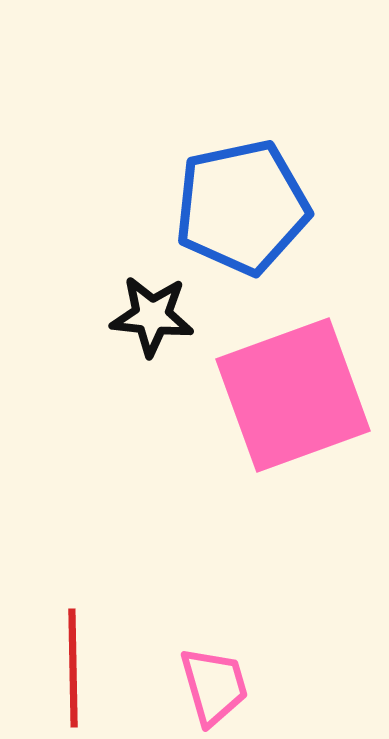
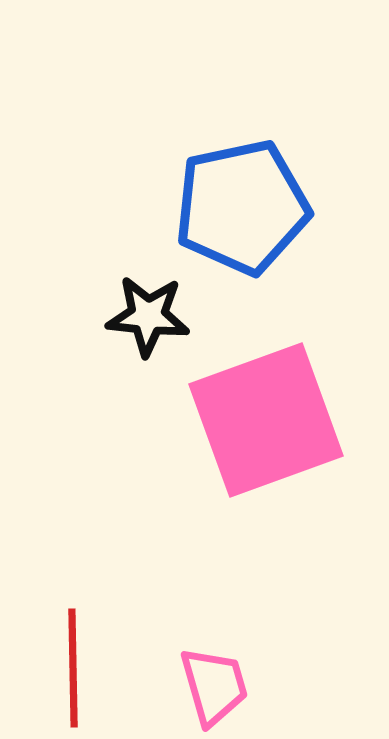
black star: moved 4 px left
pink square: moved 27 px left, 25 px down
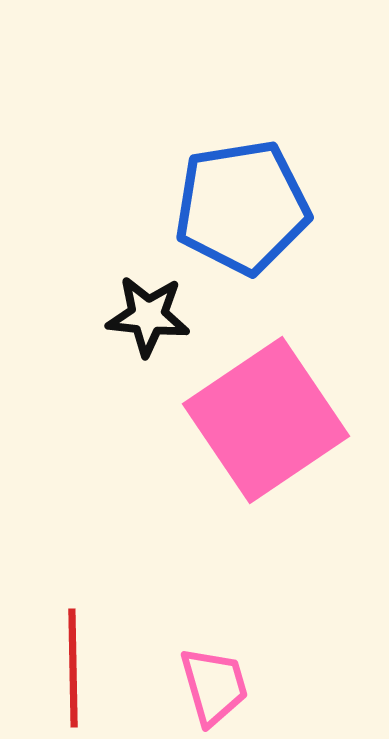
blue pentagon: rotated 3 degrees clockwise
pink square: rotated 14 degrees counterclockwise
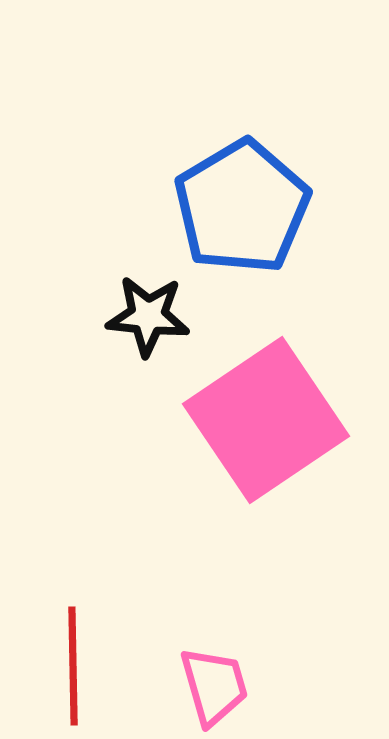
blue pentagon: rotated 22 degrees counterclockwise
red line: moved 2 px up
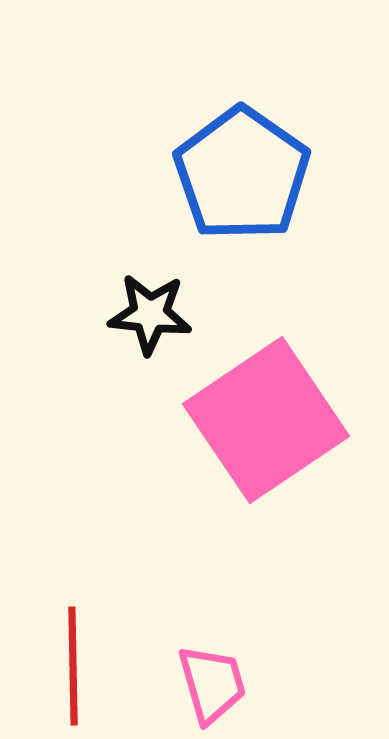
blue pentagon: moved 33 px up; rotated 6 degrees counterclockwise
black star: moved 2 px right, 2 px up
pink trapezoid: moved 2 px left, 2 px up
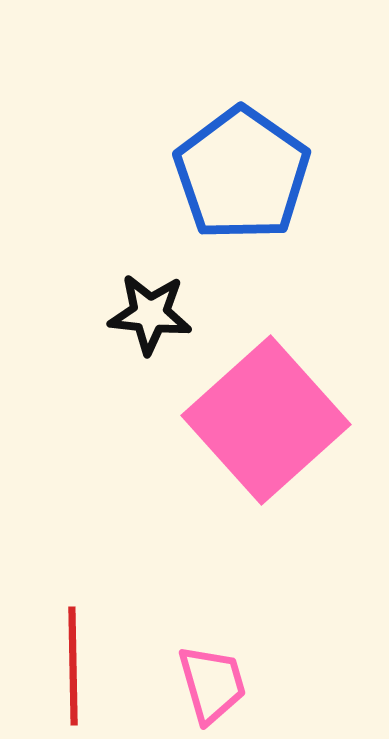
pink square: rotated 8 degrees counterclockwise
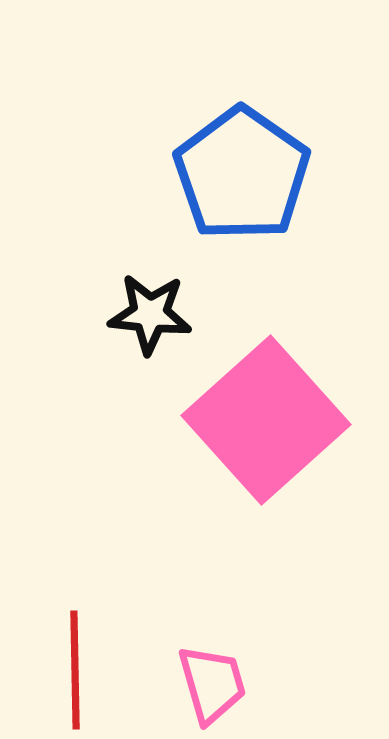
red line: moved 2 px right, 4 px down
